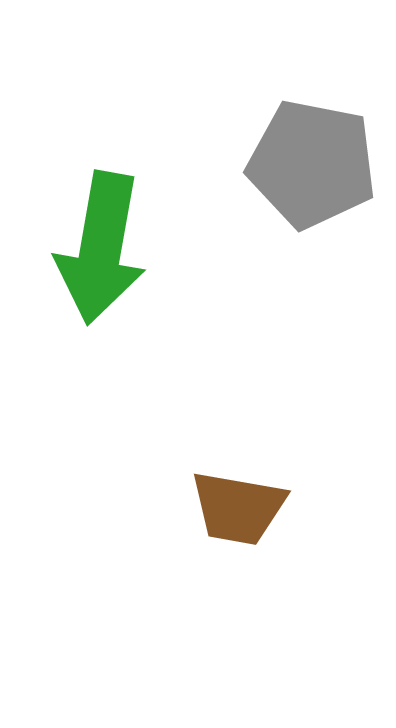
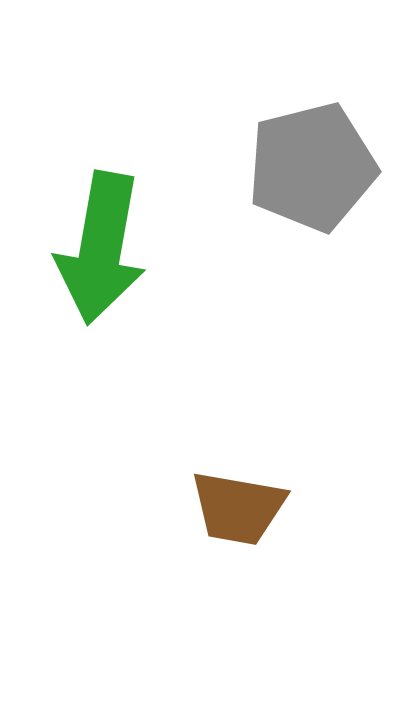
gray pentagon: moved 3 px down; rotated 25 degrees counterclockwise
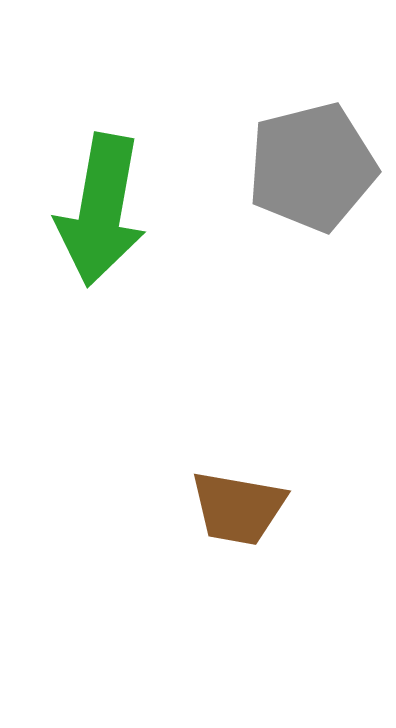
green arrow: moved 38 px up
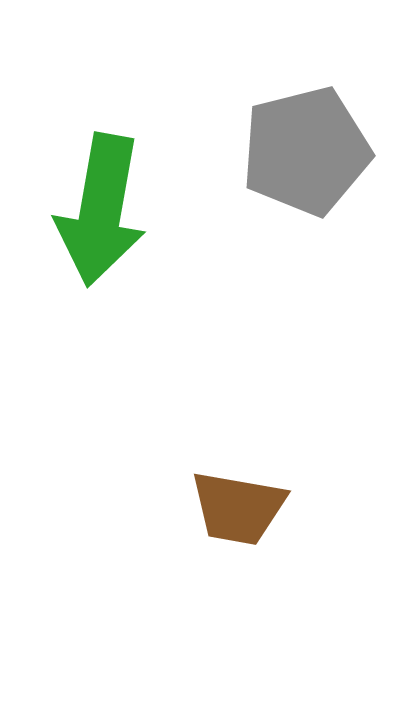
gray pentagon: moved 6 px left, 16 px up
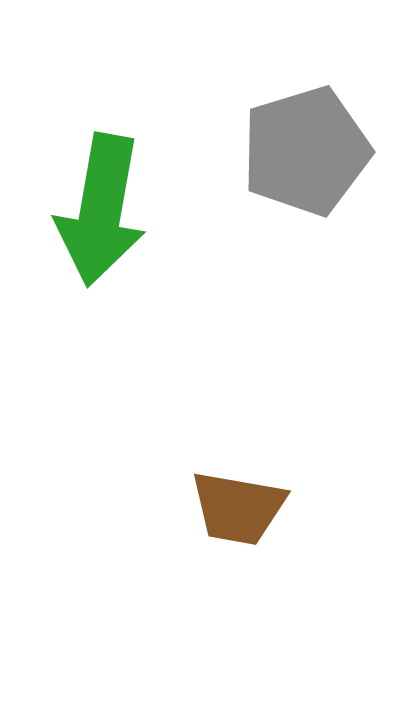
gray pentagon: rotated 3 degrees counterclockwise
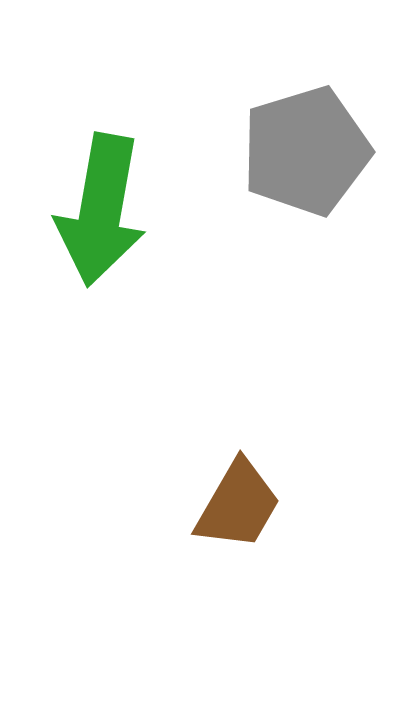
brown trapezoid: moved 3 px up; rotated 70 degrees counterclockwise
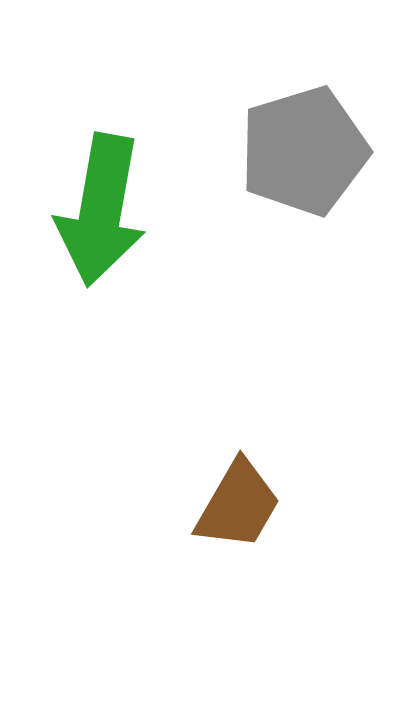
gray pentagon: moved 2 px left
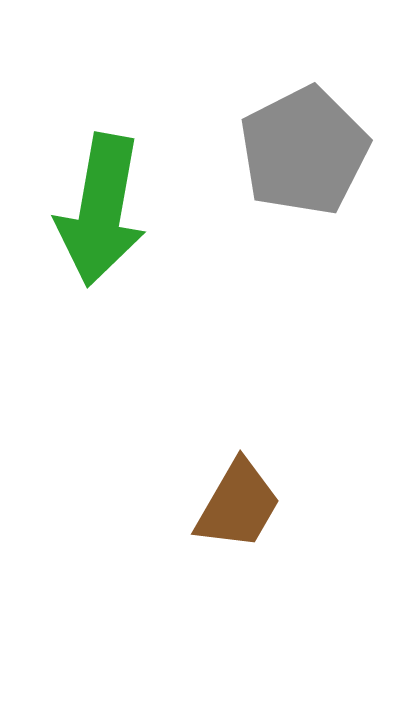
gray pentagon: rotated 10 degrees counterclockwise
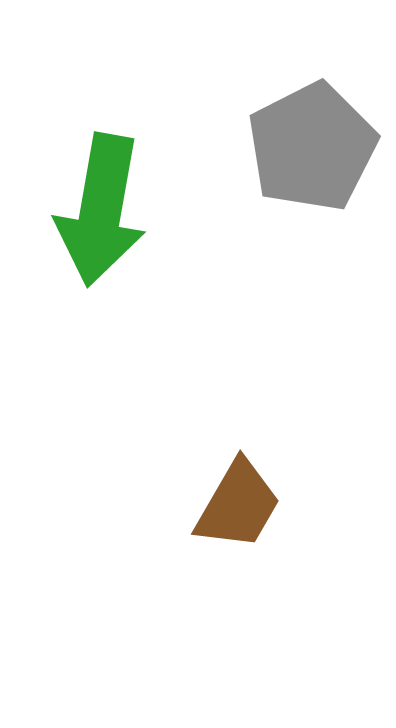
gray pentagon: moved 8 px right, 4 px up
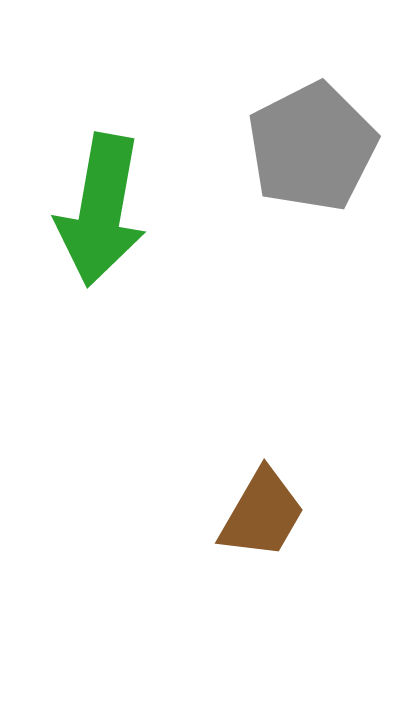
brown trapezoid: moved 24 px right, 9 px down
